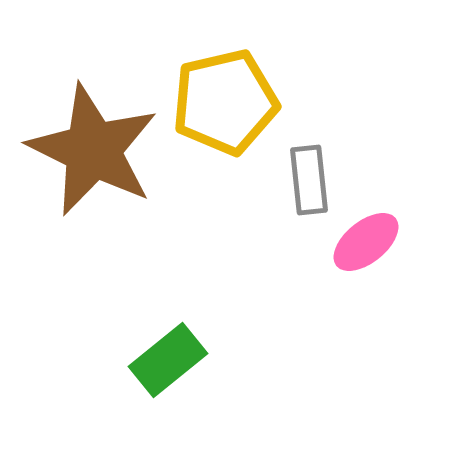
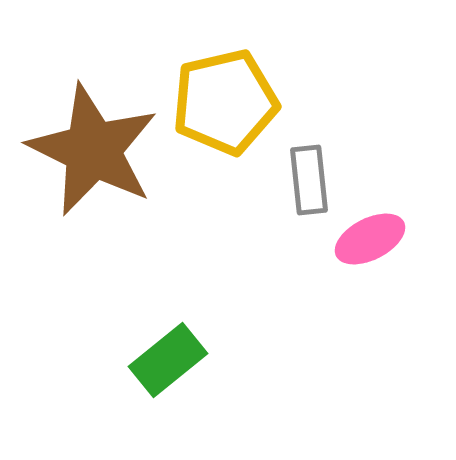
pink ellipse: moved 4 px right, 3 px up; rotated 12 degrees clockwise
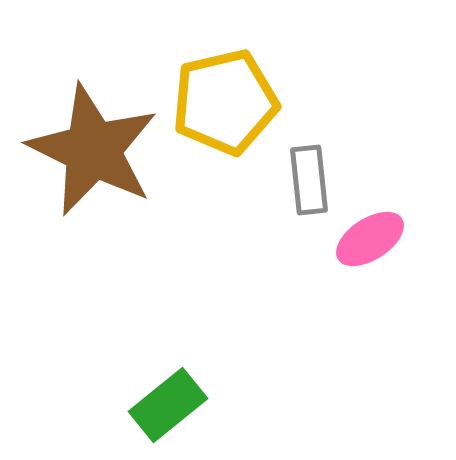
pink ellipse: rotated 6 degrees counterclockwise
green rectangle: moved 45 px down
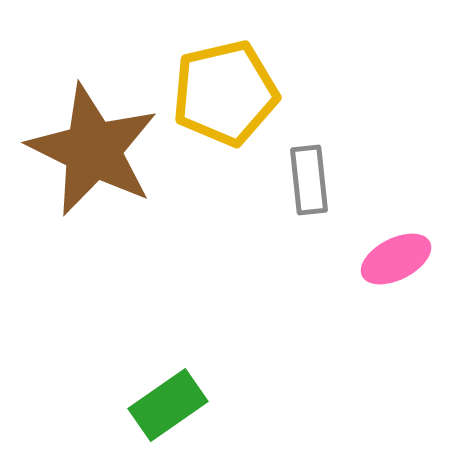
yellow pentagon: moved 9 px up
pink ellipse: moved 26 px right, 20 px down; rotated 6 degrees clockwise
green rectangle: rotated 4 degrees clockwise
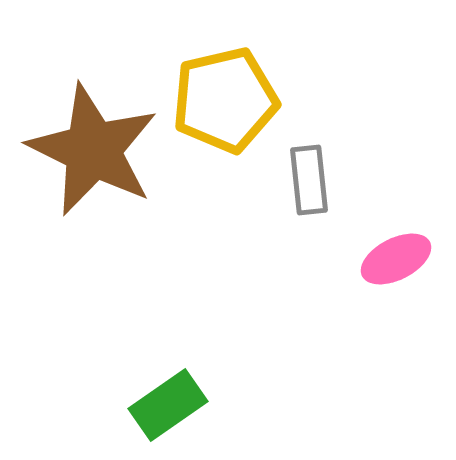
yellow pentagon: moved 7 px down
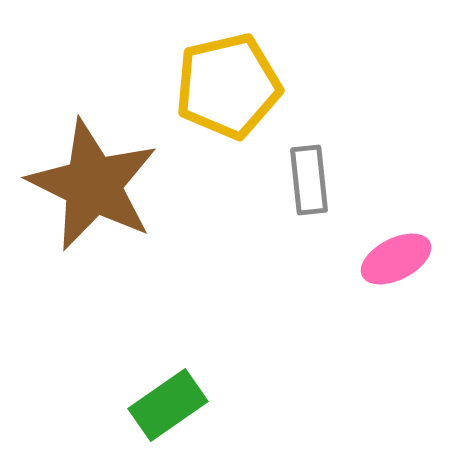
yellow pentagon: moved 3 px right, 14 px up
brown star: moved 35 px down
